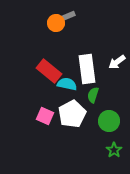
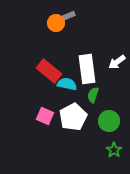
white pentagon: moved 1 px right, 3 px down
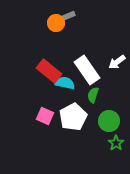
white rectangle: moved 1 px down; rotated 28 degrees counterclockwise
cyan semicircle: moved 2 px left, 1 px up
green star: moved 2 px right, 7 px up
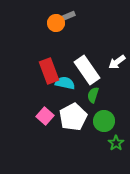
red rectangle: rotated 30 degrees clockwise
pink square: rotated 18 degrees clockwise
green circle: moved 5 px left
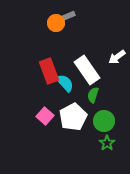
white arrow: moved 5 px up
cyan semicircle: rotated 36 degrees clockwise
green star: moved 9 px left
